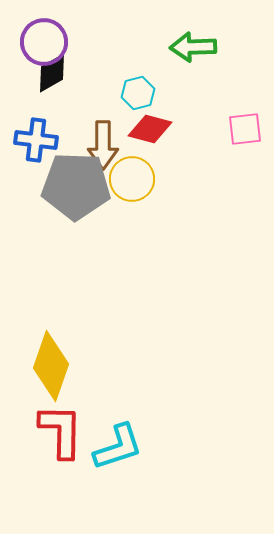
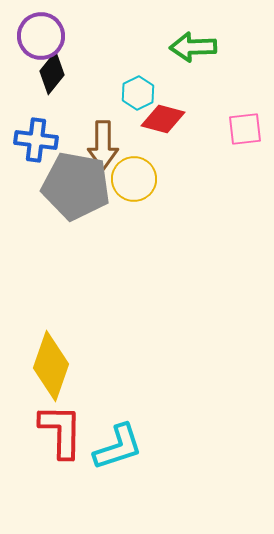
purple circle: moved 3 px left, 6 px up
black diamond: rotated 21 degrees counterclockwise
cyan hexagon: rotated 12 degrees counterclockwise
red diamond: moved 13 px right, 10 px up
yellow circle: moved 2 px right
gray pentagon: rotated 8 degrees clockwise
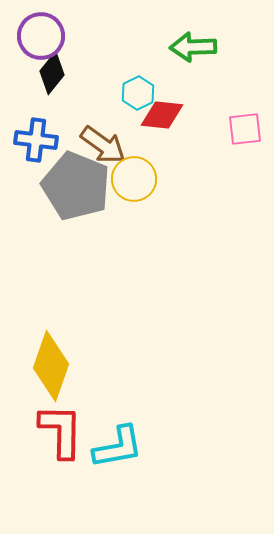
red diamond: moved 1 px left, 4 px up; rotated 9 degrees counterclockwise
brown arrow: rotated 54 degrees counterclockwise
gray pentagon: rotated 12 degrees clockwise
cyan L-shape: rotated 8 degrees clockwise
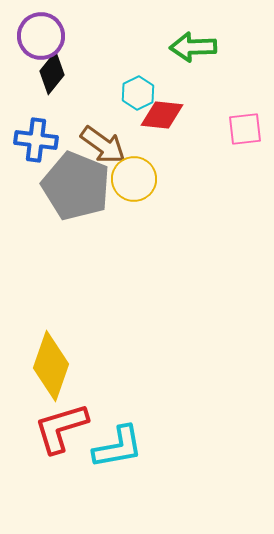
red L-shape: moved 3 px up; rotated 108 degrees counterclockwise
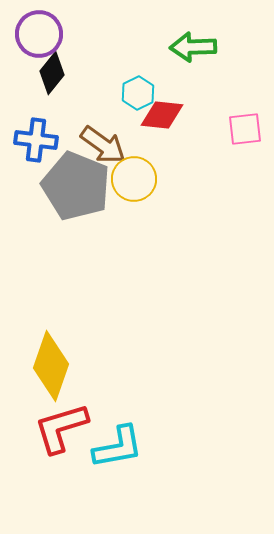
purple circle: moved 2 px left, 2 px up
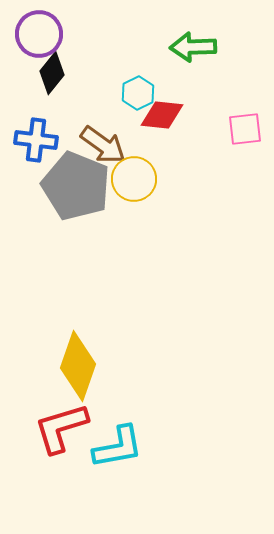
yellow diamond: moved 27 px right
